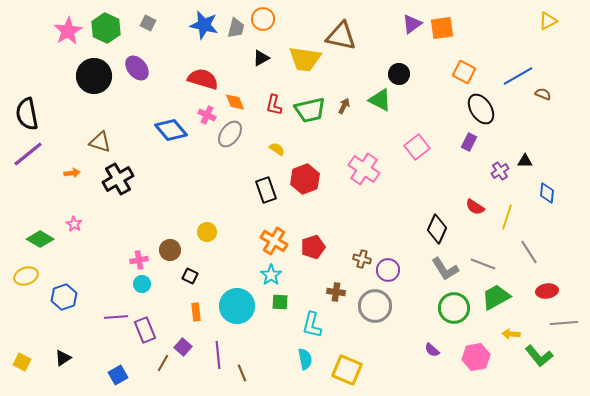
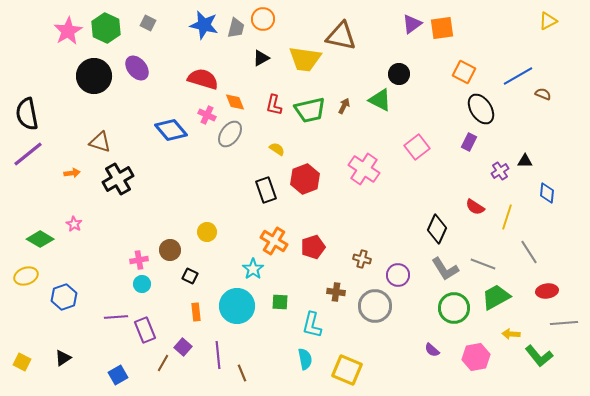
purple circle at (388, 270): moved 10 px right, 5 px down
cyan star at (271, 275): moved 18 px left, 6 px up
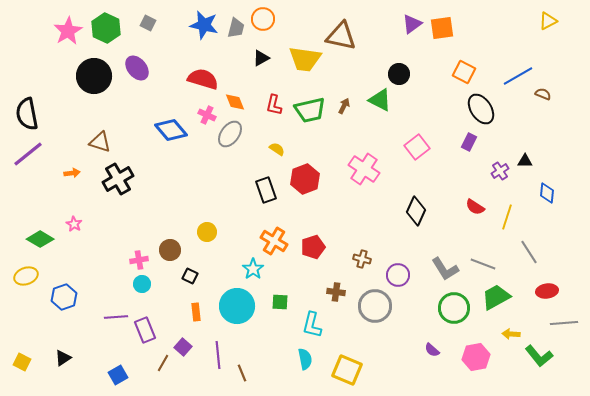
black diamond at (437, 229): moved 21 px left, 18 px up
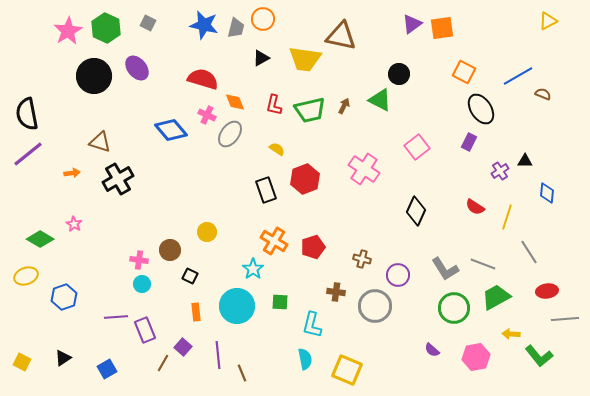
pink cross at (139, 260): rotated 18 degrees clockwise
gray line at (564, 323): moved 1 px right, 4 px up
blue square at (118, 375): moved 11 px left, 6 px up
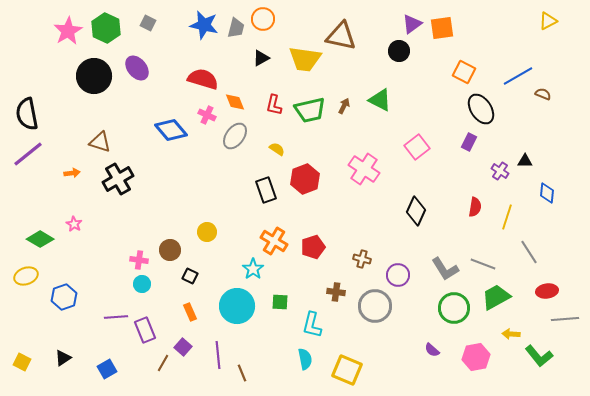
black circle at (399, 74): moved 23 px up
gray ellipse at (230, 134): moved 5 px right, 2 px down
purple cross at (500, 171): rotated 24 degrees counterclockwise
red semicircle at (475, 207): rotated 114 degrees counterclockwise
orange rectangle at (196, 312): moved 6 px left; rotated 18 degrees counterclockwise
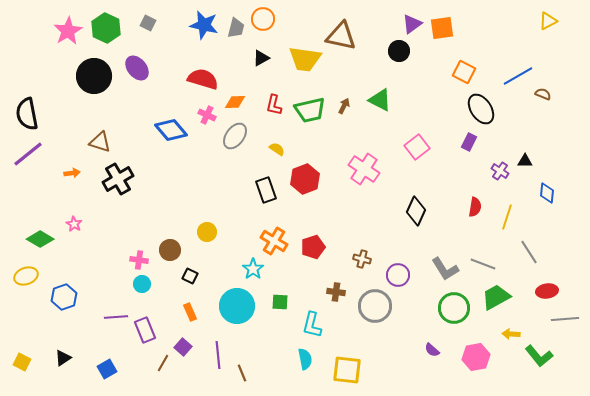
orange diamond at (235, 102): rotated 70 degrees counterclockwise
yellow square at (347, 370): rotated 16 degrees counterclockwise
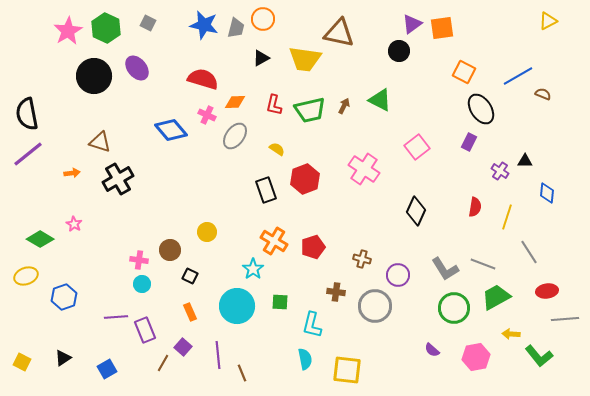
brown triangle at (341, 36): moved 2 px left, 3 px up
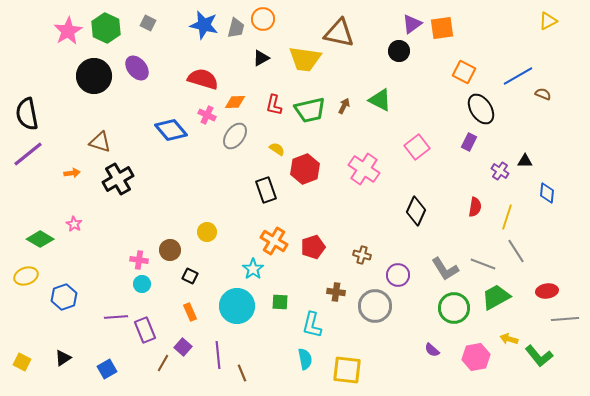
red hexagon at (305, 179): moved 10 px up
gray line at (529, 252): moved 13 px left, 1 px up
brown cross at (362, 259): moved 4 px up
yellow arrow at (511, 334): moved 2 px left, 5 px down; rotated 12 degrees clockwise
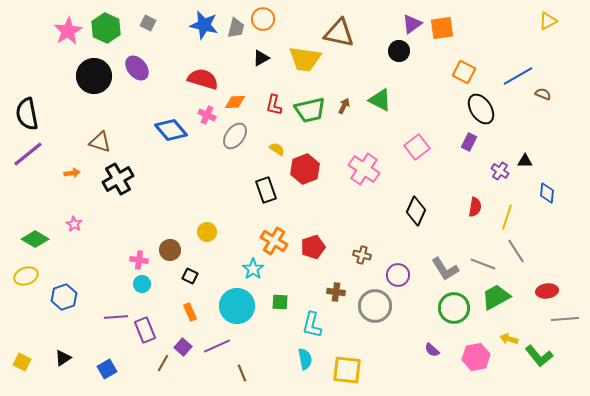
green diamond at (40, 239): moved 5 px left
purple line at (218, 355): moved 1 px left, 9 px up; rotated 72 degrees clockwise
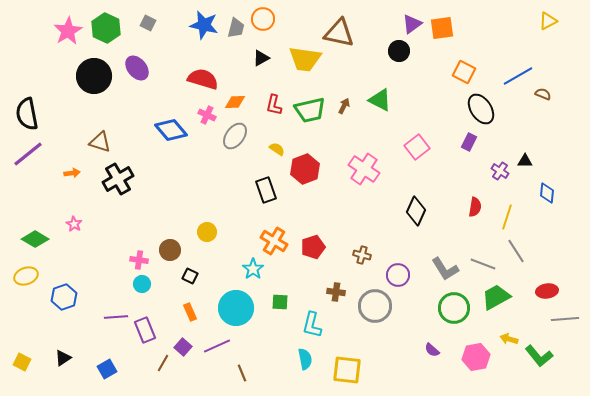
cyan circle at (237, 306): moved 1 px left, 2 px down
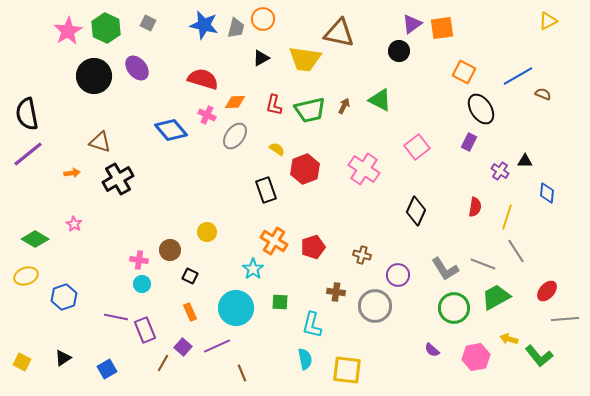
red ellipse at (547, 291): rotated 40 degrees counterclockwise
purple line at (116, 317): rotated 15 degrees clockwise
